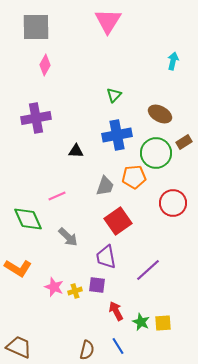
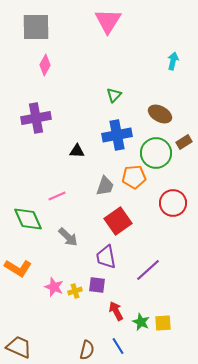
black triangle: moved 1 px right
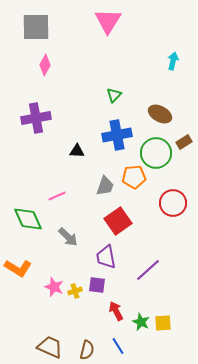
brown trapezoid: moved 31 px right
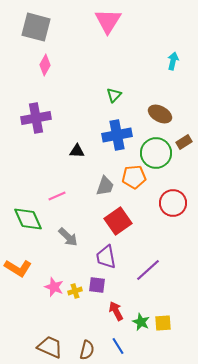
gray square: rotated 16 degrees clockwise
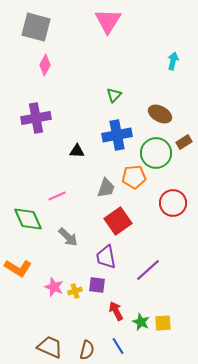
gray trapezoid: moved 1 px right, 2 px down
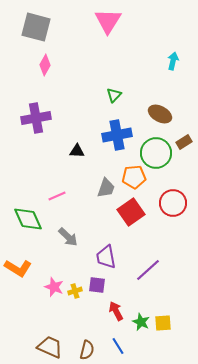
red square: moved 13 px right, 9 px up
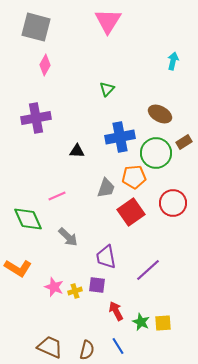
green triangle: moved 7 px left, 6 px up
blue cross: moved 3 px right, 2 px down
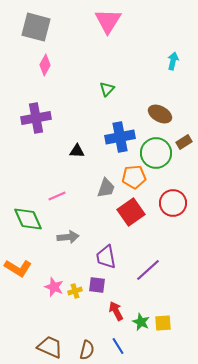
gray arrow: rotated 50 degrees counterclockwise
